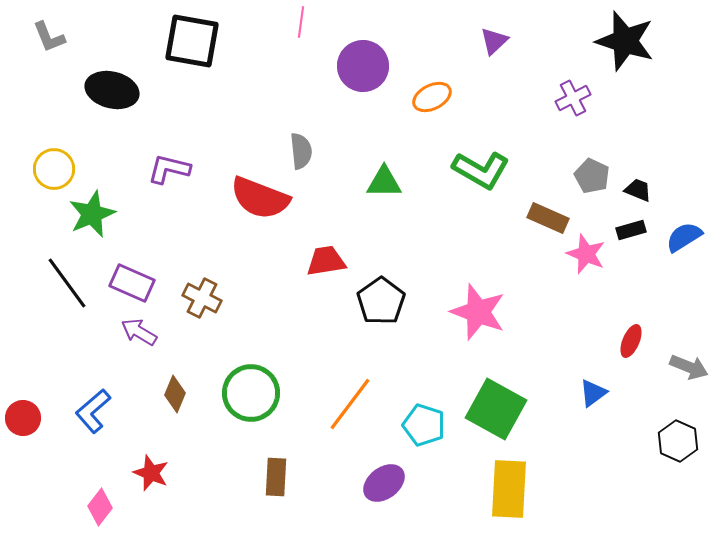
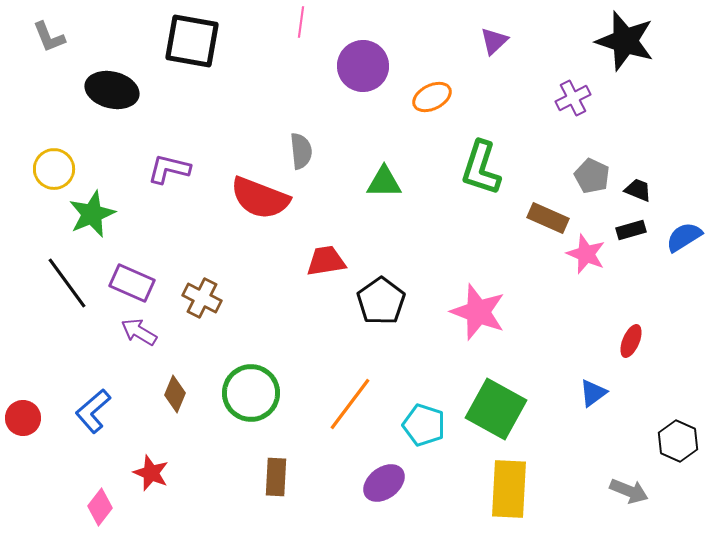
green L-shape at (481, 170): moved 2 px up; rotated 78 degrees clockwise
gray arrow at (689, 367): moved 60 px left, 124 px down
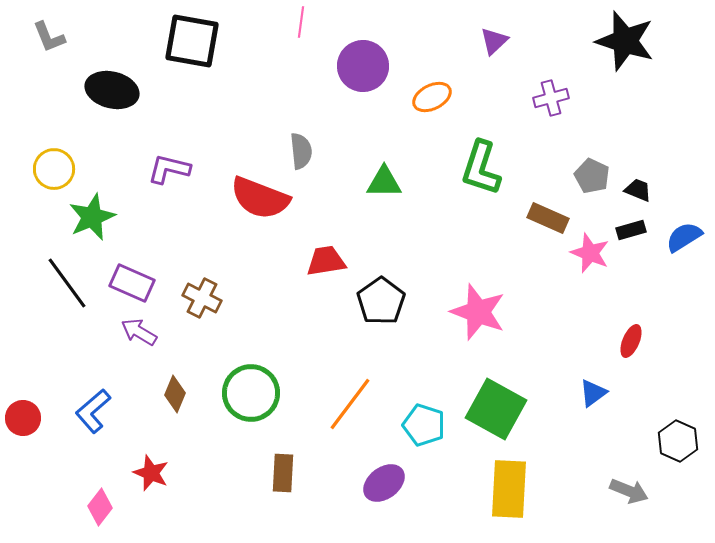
purple cross at (573, 98): moved 22 px left; rotated 12 degrees clockwise
green star at (92, 214): moved 3 px down
pink star at (586, 254): moved 4 px right, 1 px up
brown rectangle at (276, 477): moved 7 px right, 4 px up
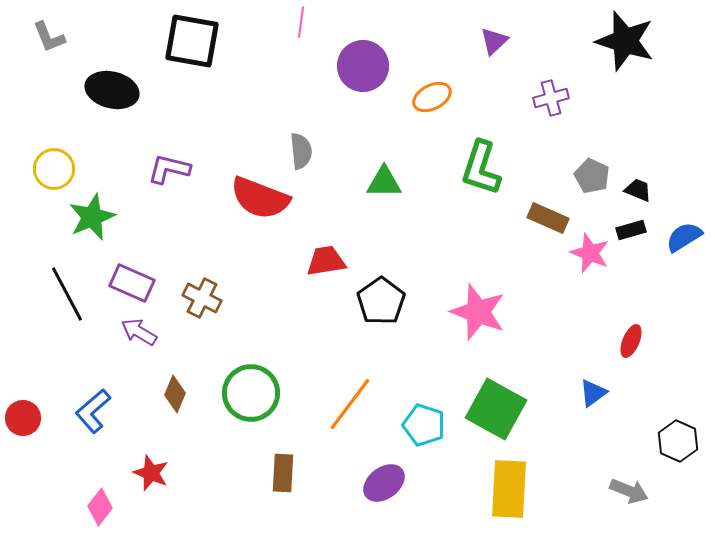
black line at (67, 283): moved 11 px down; rotated 8 degrees clockwise
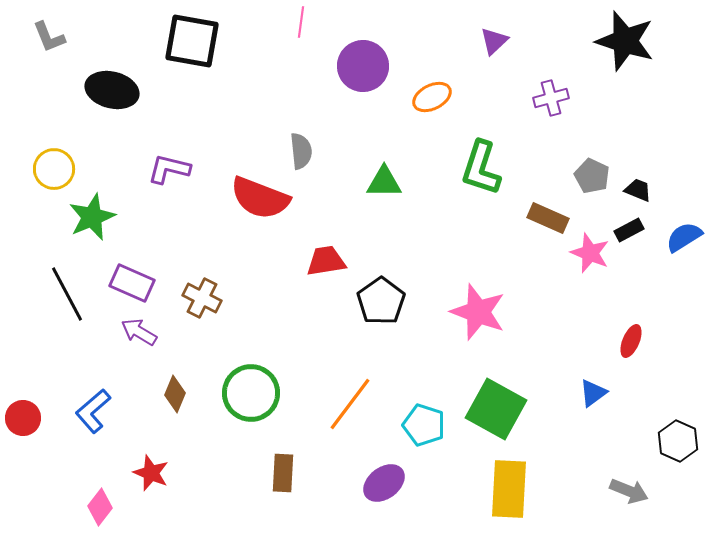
black rectangle at (631, 230): moved 2 px left; rotated 12 degrees counterclockwise
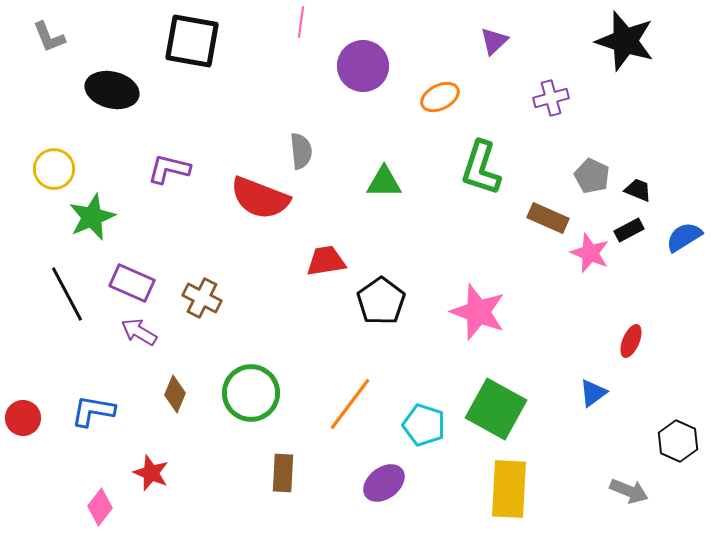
orange ellipse at (432, 97): moved 8 px right
blue L-shape at (93, 411): rotated 51 degrees clockwise
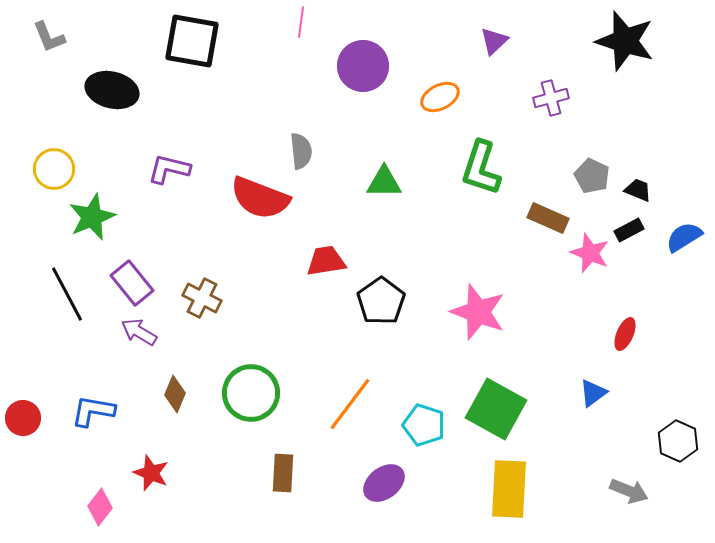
purple rectangle at (132, 283): rotated 27 degrees clockwise
red ellipse at (631, 341): moved 6 px left, 7 px up
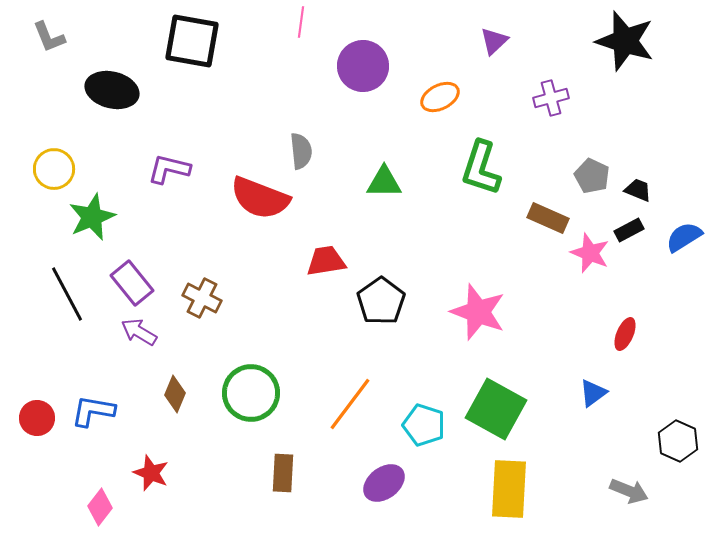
red circle at (23, 418): moved 14 px right
